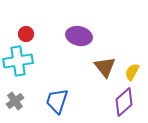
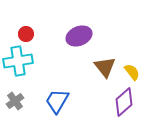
purple ellipse: rotated 35 degrees counterclockwise
yellow semicircle: rotated 114 degrees clockwise
blue trapezoid: rotated 12 degrees clockwise
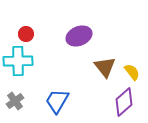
cyan cross: rotated 8 degrees clockwise
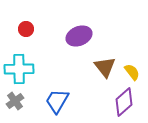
red circle: moved 5 px up
cyan cross: moved 1 px right, 8 px down
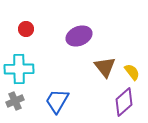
gray cross: rotated 12 degrees clockwise
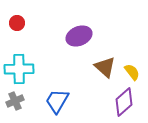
red circle: moved 9 px left, 6 px up
brown triangle: rotated 10 degrees counterclockwise
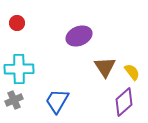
brown triangle: rotated 15 degrees clockwise
gray cross: moved 1 px left, 1 px up
